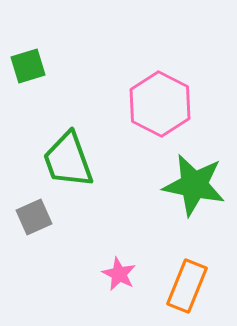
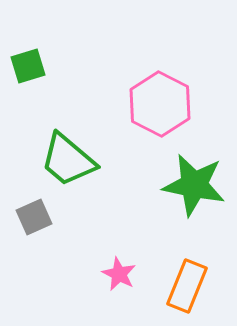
green trapezoid: rotated 30 degrees counterclockwise
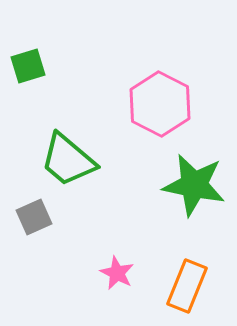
pink star: moved 2 px left, 1 px up
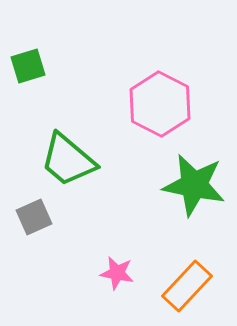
pink star: rotated 16 degrees counterclockwise
orange rectangle: rotated 21 degrees clockwise
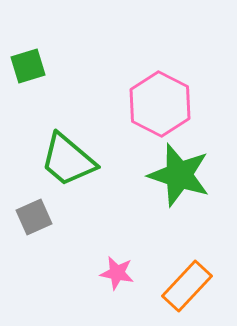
green star: moved 15 px left, 10 px up; rotated 6 degrees clockwise
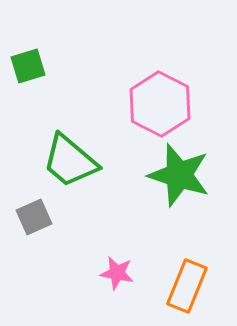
green trapezoid: moved 2 px right, 1 px down
orange rectangle: rotated 21 degrees counterclockwise
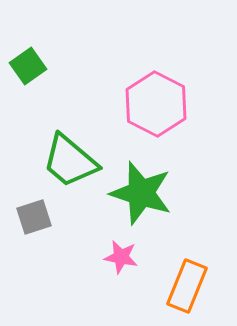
green square: rotated 18 degrees counterclockwise
pink hexagon: moved 4 px left
green star: moved 38 px left, 18 px down
gray square: rotated 6 degrees clockwise
pink star: moved 4 px right, 16 px up
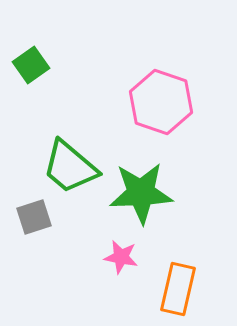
green square: moved 3 px right, 1 px up
pink hexagon: moved 5 px right, 2 px up; rotated 8 degrees counterclockwise
green trapezoid: moved 6 px down
green star: rotated 20 degrees counterclockwise
orange rectangle: moved 9 px left, 3 px down; rotated 9 degrees counterclockwise
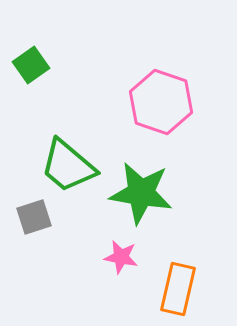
green trapezoid: moved 2 px left, 1 px up
green star: rotated 12 degrees clockwise
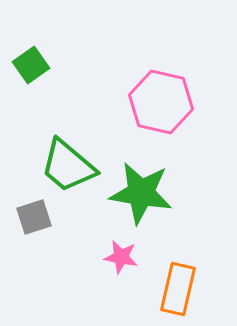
pink hexagon: rotated 6 degrees counterclockwise
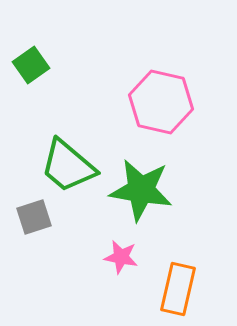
green star: moved 3 px up
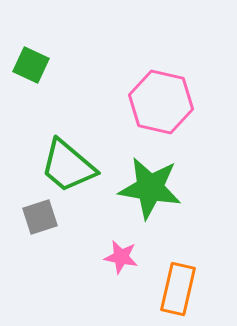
green square: rotated 30 degrees counterclockwise
green star: moved 9 px right, 2 px up
gray square: moved 6 px right
